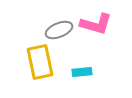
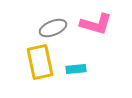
gray ellipse: moved 6 px left, 2 px up
cyan rectangle: moved 6 px left, 3 px up
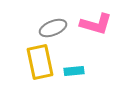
cyan rectangle: moved 2 px left, 2 px down
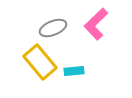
pink L-shape: rotated 120 degrees clockwise
yellow rectangle: rotated 28 degrees counterclockwise
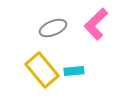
yellow rectangle: moved 2 px right, 8 px down
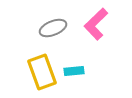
yellow rectangle: moved 2 px down; rotated 20 degrees clockwise
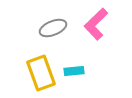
yellow rectangle: moved 1 px left, 1 px down
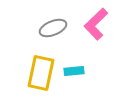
yellow rectangle: rotated 32 degrees clockwise
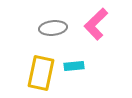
gray ellipse: rotated 16 degrees clockwise
cyan rectangle: moved 5 px up
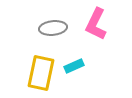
pink L-shape: rotated 20 degrees counterclockwise
cyan rectangle: rotated 18 degrees counterclockwise
